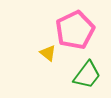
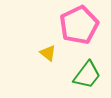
pink pentagon: moved 4 px right, 5 px up
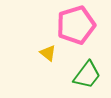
pink pentagon: moved 3 px left; rotated 9 degrees clockwise
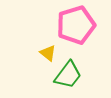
green trapezoid: moved 19 px left
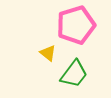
green trapezoid: moved 6 px right, 1 px up
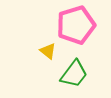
yellow triangle: moved 2 px up
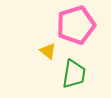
green trapezoid: rotated 28 degrees counterclockwise
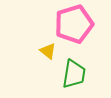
pink pentagon: moved 2 px left, 1 px up
